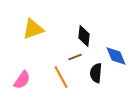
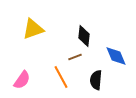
black semicircle: moved 7 px down
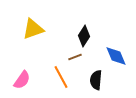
black diamond: rotated 25 degrees clockwise
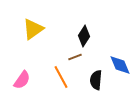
yellow triangle: rotated 15 degrees counterclockwise
blue diamond: moved 4 px right, 9 px down
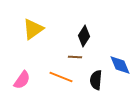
brown line: rotated 24 degrees clockwise
orange line: rotated 40 degrees counterclockwise
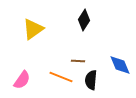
black diamond: moved 16 px up
brown line: moved 3 px right, 4 px down
black semicircle: moved 5 px left
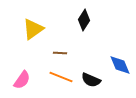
brown line: moved 18 px left, 8 px up
black semicircle: rotated 72 degrees counterclockwise
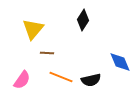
black diamond: moved 1 px left
yellow triangle: rotated 15 degrees counterclockwise
brown line: moved 13 px left
blue diamond: moved 3 px up
black semicircle: rotated 36 degrees counterclockwise
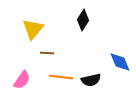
orange line: rotated 15 degrees counterclockwise
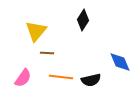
yellow triangle: moved 3 px right, 2 px down
pink semicircle: moved 1 px right, 2 px up
